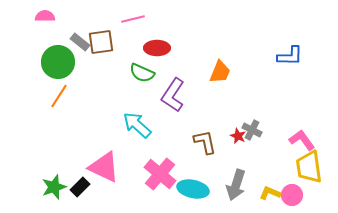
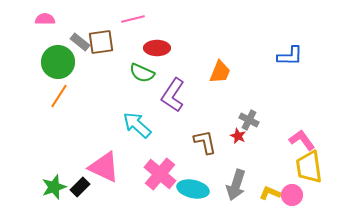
pink semicircle: moved 3 px down
gray cross: moved 3 px left, 10 px up
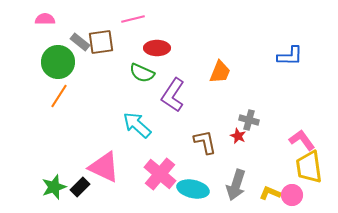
gray cross: rotated 12 degrees counterclockwise
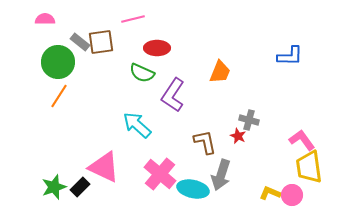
gray arrow: moved 15 px left, 10 px up
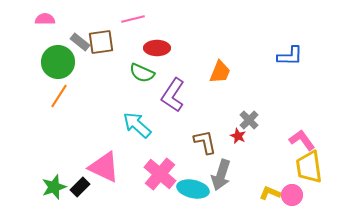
gray cross: rotated 30 degrees clockwise
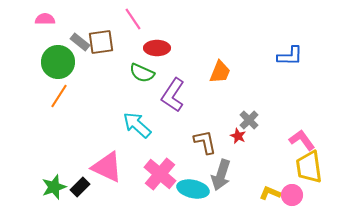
pink line: rotated 70 degrees clockwise
pink triangle: moved 3 px right
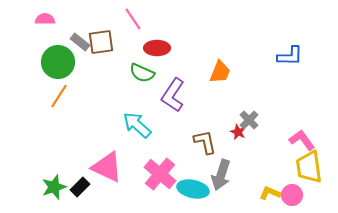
red star: moved 4 px up
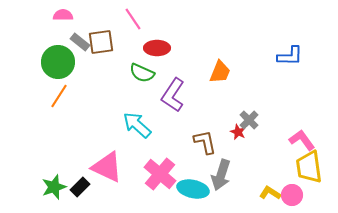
pink semicircle: moved 18 px right, 4 px up
yellow L-shape: rotated 10 degrees clockwise
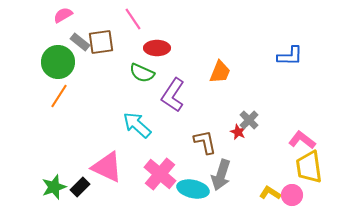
pink semicircle: rotated 30 degrees counterclockwise
pink L-shape: rotated 16 degrees counterclockwise
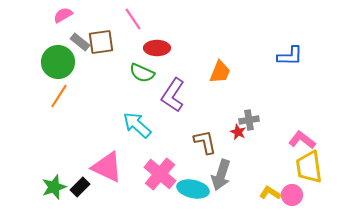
gray cross: rotated 36 degrees clockwise
